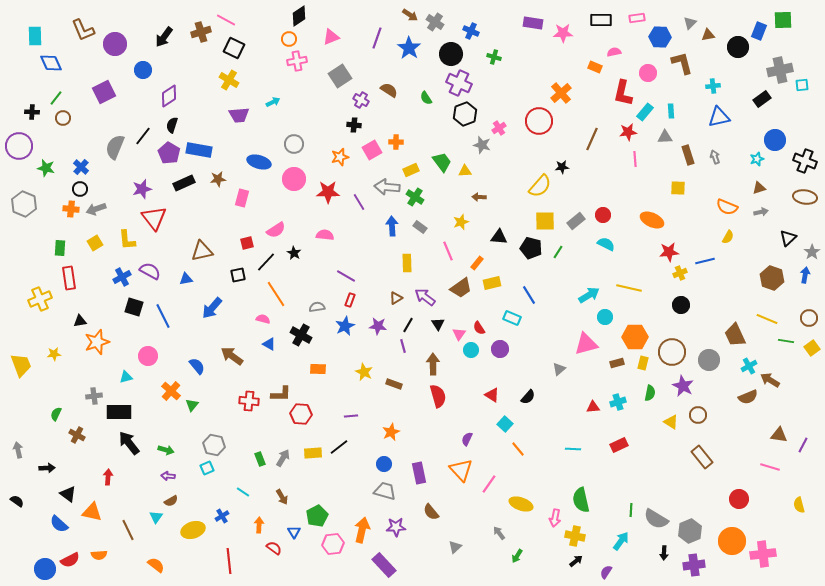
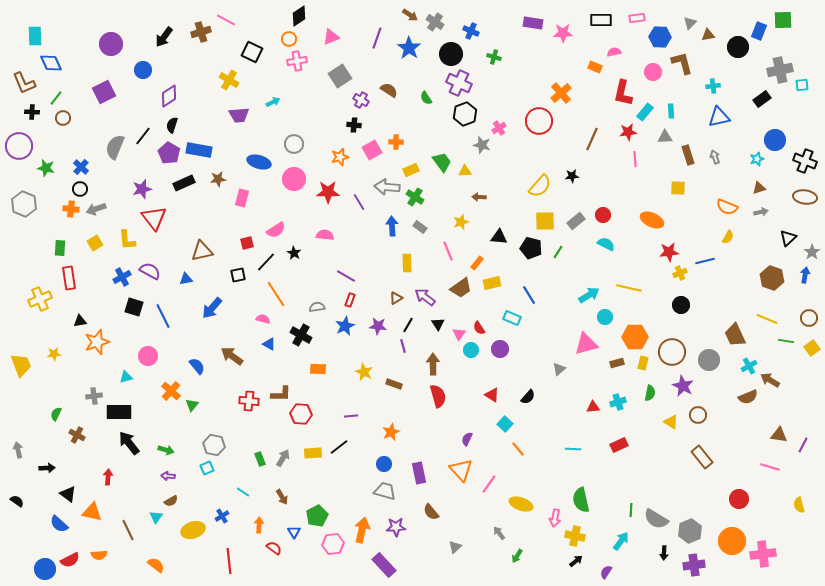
brown L-shape at (83, 30): moved 59 px left, 53 px down
purple circle at (115, 44): moved 4 px left
black square at (234, 48): moved 18 px right, 4 px down
pink circle at (648, 73): moved 5 px right, 1 px up
black star at (562, 167): moved 10 px right, 9 px down
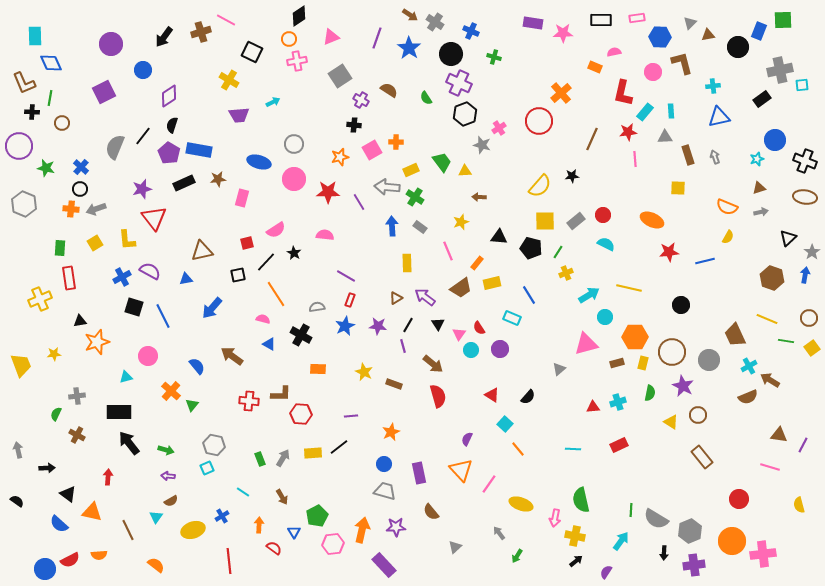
green line at (56, 98): moved 6 px left; rotated 28 degrees counterclockwise
brown circle at (63, 118): moved 1 px left, 5 px down
yellow cross at (680, 273): moved 114 px left
brown arrow at (433, 364): rotated 130 degrees clockwise
gray cross at (94, 396): moved 17 px left
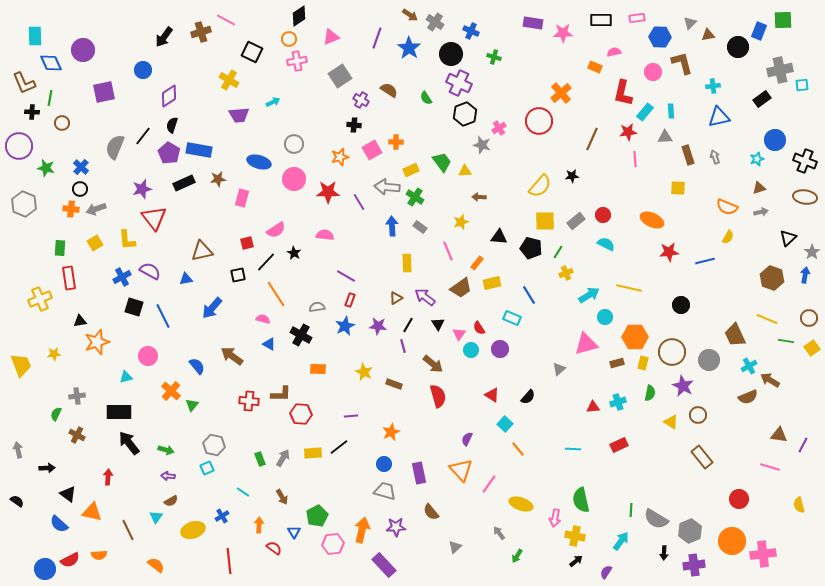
purple circle at (111, 44): moved 28 px left, 6 px down
purple square at (104, 92): rotated 15 degrees clockwise
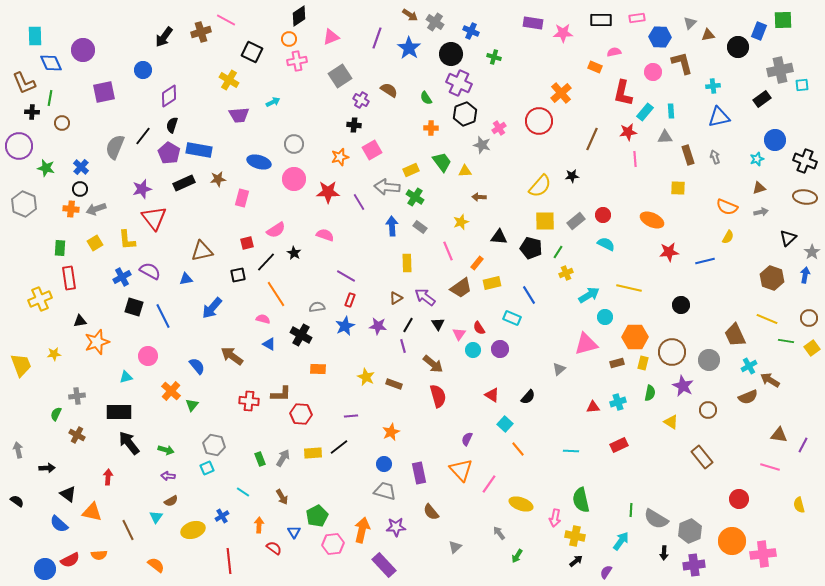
orange cross at (396, 142): moved 35 px right, 14 px up
pink semicircle at (325, 235): rotated 12 degrees clockwise
cyan circle at (471, 350): moved 2 px right
yellow star at (364, 372): moved 2 px right, 5 px down
brown circle at (698, 415): moved 10 px right, 5 px up
cyan line at (573, 449): moved 2 px left, 2 px down
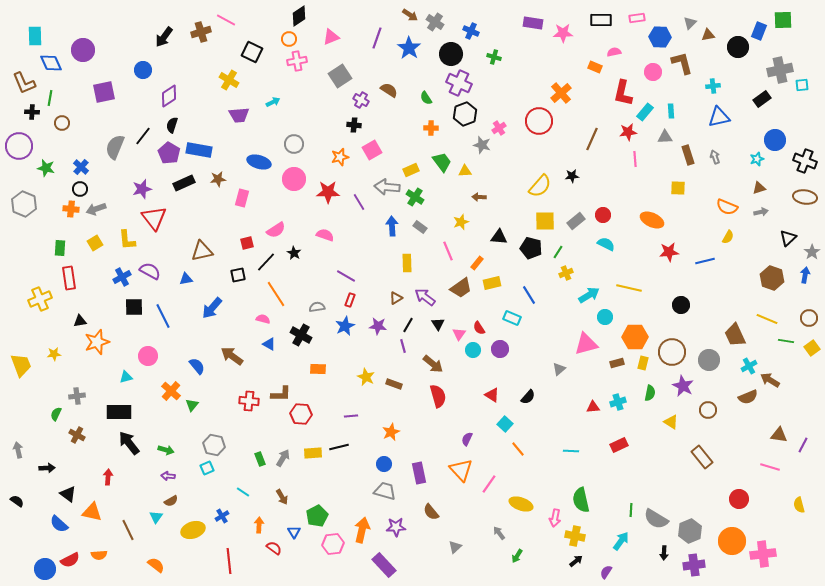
black square at (134, 307): rotated 18 degrees counterclockwise
black line at (339, 447): rotated 24 degrees clockwise
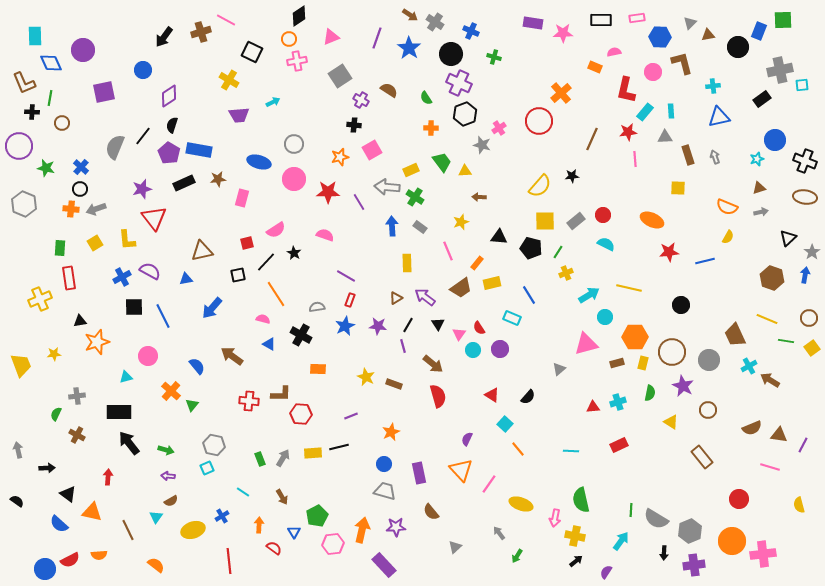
red L-shape at (623, 93): moved 3 px right, 3 px up
brown semicircle at (748, 397): moved 4 px right, 31 px down
purple line at (351, 416): rotated 16 degrees counterclockwise
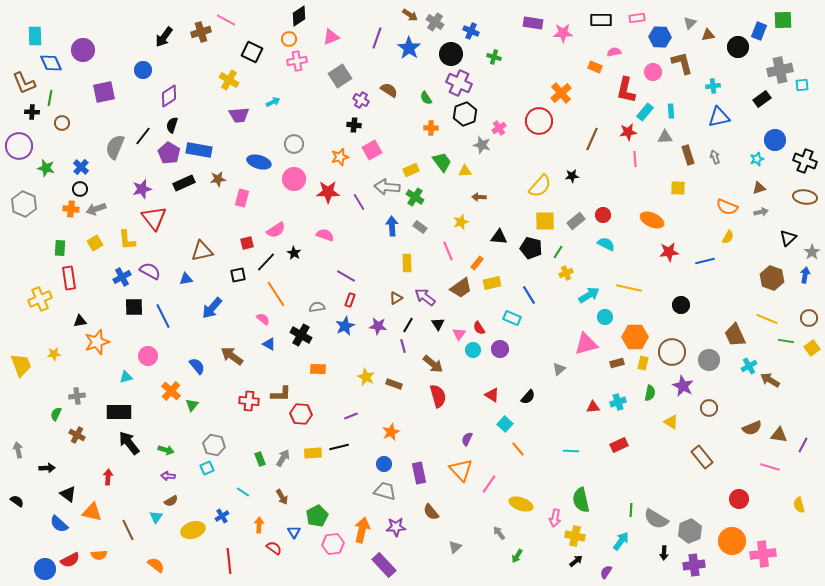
pink semicircle at (263, 319): rotated 24 degrees clockwise
brown circle at (708, 410): moved 1 px right, 2 px up
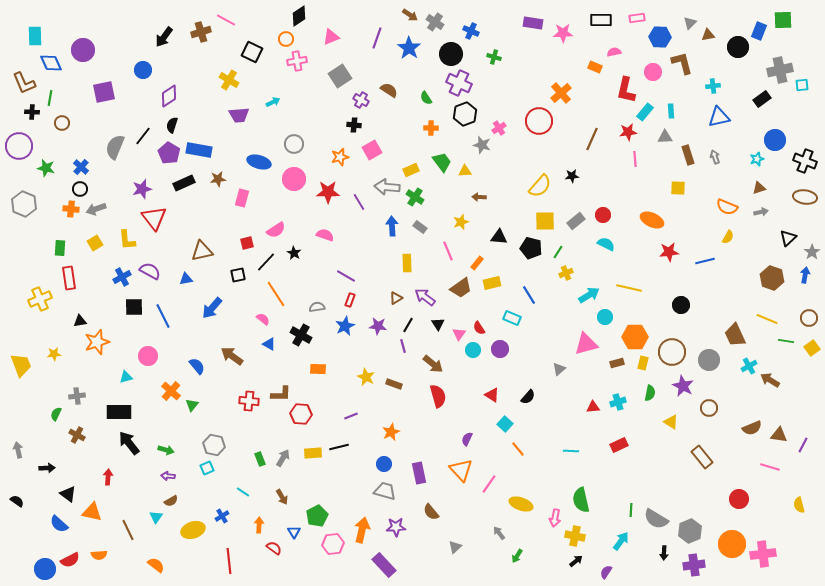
orange circle at (289, 39): moved 3 px left
orange circle at (732, 541): moved 3 px down
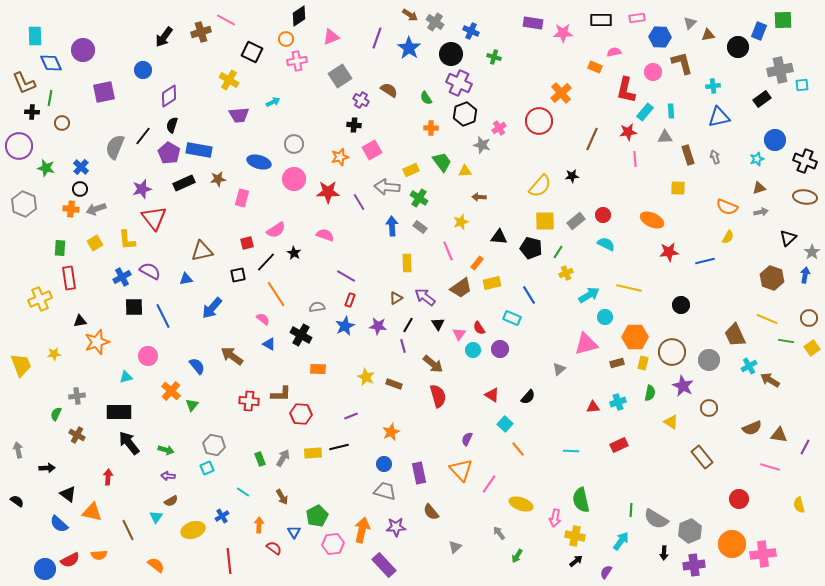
green cross at (415, 197): moved 4 px right, 1 px down
purple line at (803, 445): moved 2 px right, 2 px down
